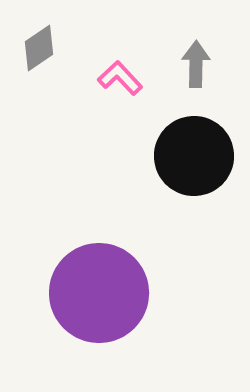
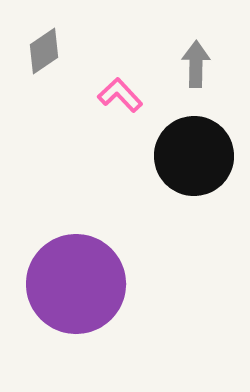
gray diamond: moved 5 px right, 3 px down
pink L-shape: moved 17 px down
purple circle: moved 23 px left, 9 px up
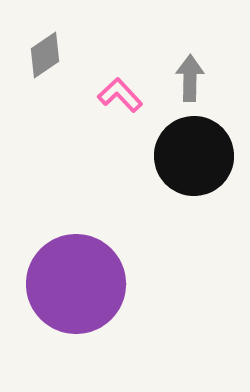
gray diamond: moved 1 px right, 4 px down
gray arrow: moved 6 px left, 14 px down
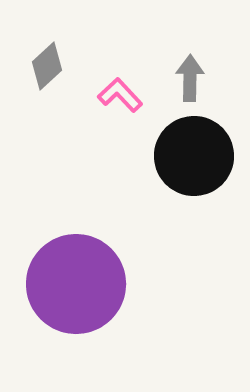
gray diamond: moved 2 px right, 11 px down; rotated 9 degrees counterclockwise
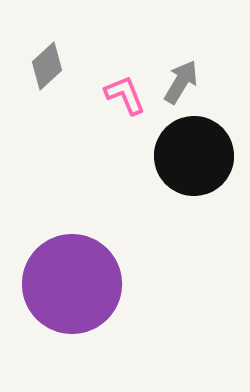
gray arrow: moved 9 px left, 4 px down; rotated 30 degrees clockwise
pink L-shape: moved 5 px right; rotated 21 degrees clockwise
purple circle: moved 4 px left
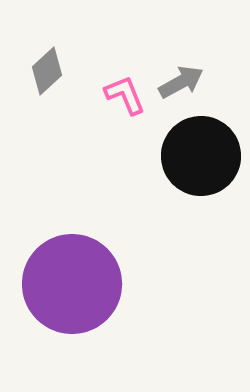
gray diamond: moved 5 px down
gray arrow: rotated 30 degrees clockwise
black circle: moved 7 px right
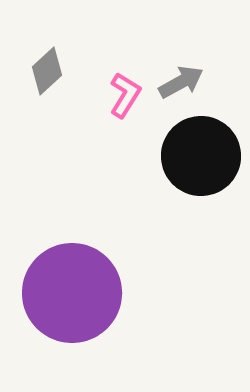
pink L-shape: rotated 54 degrees clockwise
purple circle: moved 9 px down
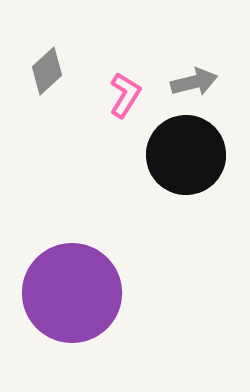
gray arrow: moved 13 px right; rotated 15 degrees clockwise
black circle: moved 15 px left, 1 px up
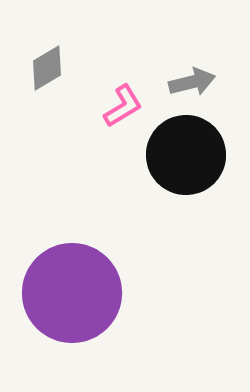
gray diamond: moved 3 px up; rotated 12 degrees clockwise
gray arrow: moved 2 px left
pink L-shape: moved 2 px left, 11 px down; rotated 27 degrees clockwise
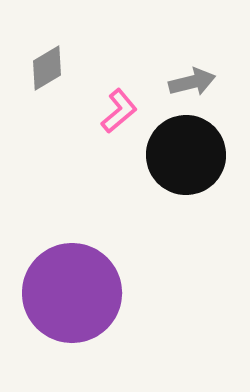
pink L-shape: moved 4 px left, 5 px down; rotated 9 degrees counterclockwise
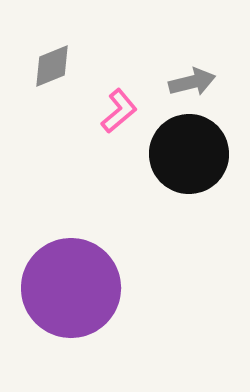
gray diamond: moved 5 px right, 2 px up; rotated 9 degrees clockwise
black circle: moved 3 px right, 1 px up
purple circle: moved 1 px left, 5 px up
